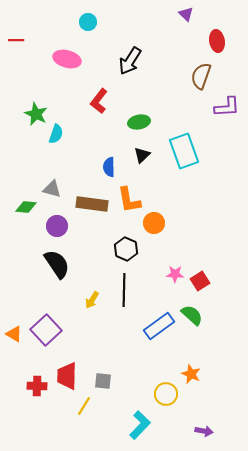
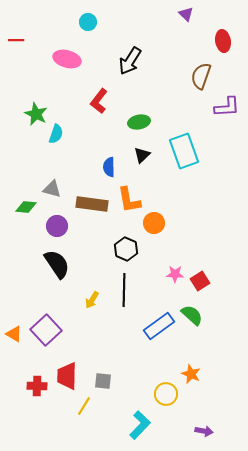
red ellipse: moved 6 px right
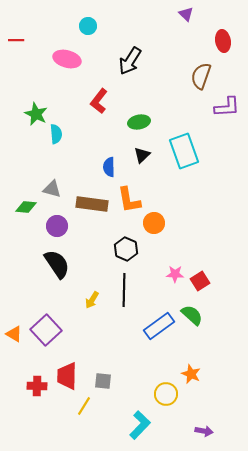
cyan circle: moved 4 px down
cyan semicircle: rotated 24 degrees counterclockwise
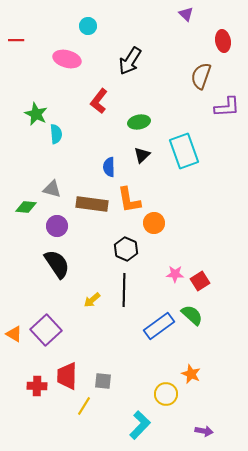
yellow arrow: rotated 18 degrees clockwise
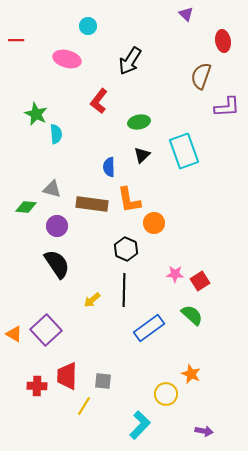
blue rectangle: moved 10 px left, 2 px down
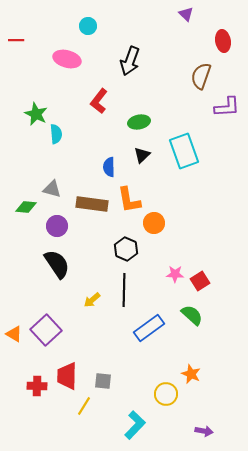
black arrow: rotated 12 degrees counterclockwise
cyan L-shape: moved 5 px left
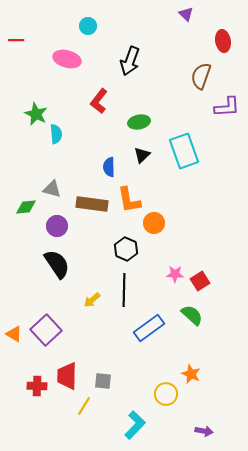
green diamond: rotated 10 degrees counterclockwise
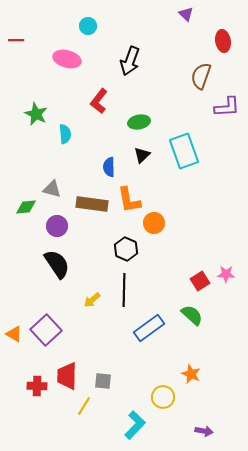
cyan semicircle: moved 9 px right
pink star: moved 51 px right
yellow circle: moved 3 px left, 3 px down
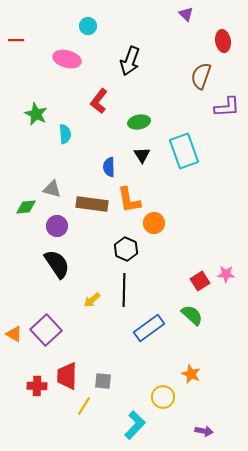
black triangle: rotated 18 degrees counterclockwise
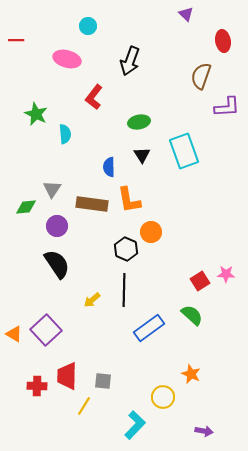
red L-shape: moved 5 px left, 4 px up
gray triangle: rotated 48 degrees clockwise
orange circle: moved 3 px left, 9 px down
